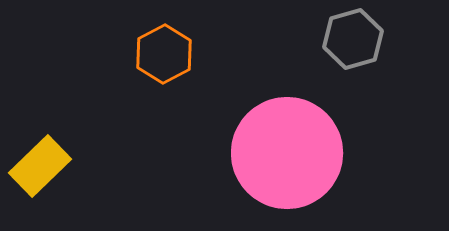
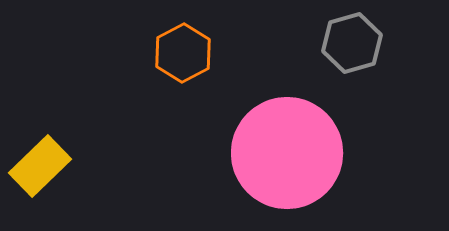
gray hexagon: moved 1 px left, 4 px down
orange hexagon: moved 19 px right, 1 px up
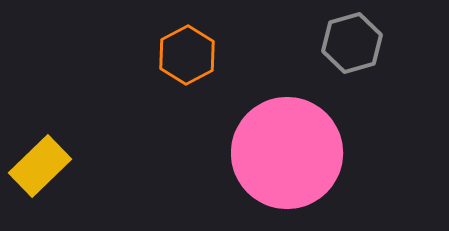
orange hexagon: moved 4 px right, 2 px down
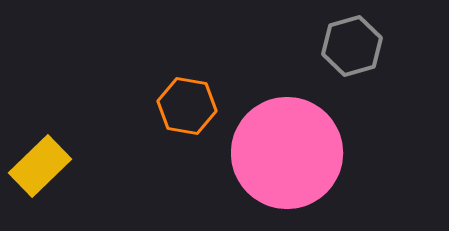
gray hexagon: moved 3 px down
orange hexagon: moved 51 px down; rotated 22 degrees counterclockwise
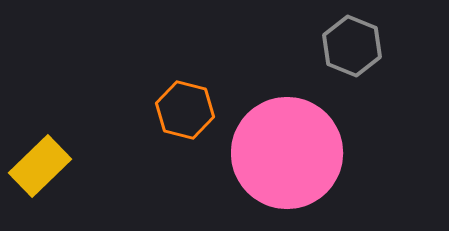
gray hexagon: rotated 22 degrees counterclockwise
orange hexagon: moved 2 px left, 4 px down; rotated 4 degrees clockwise
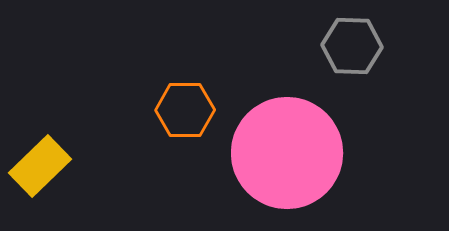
gray hexagon: rotated 20 degrees counterclockwise
orange hexagon: rotated 14 degrees counterclockwise
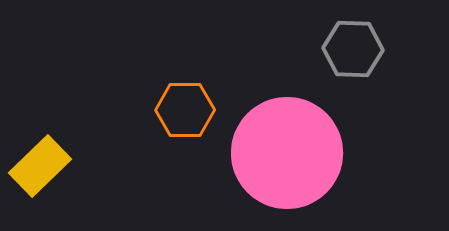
gray hexagon: moved 1 px right, 3 px down
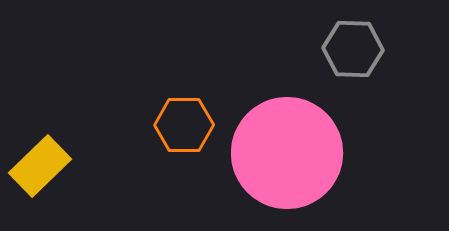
orange hexagon: moved 1 px left, 15 px down
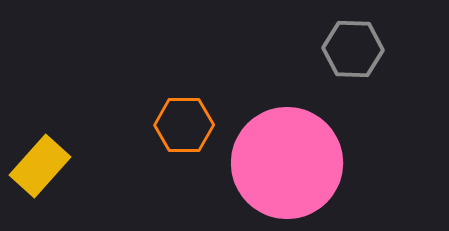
pink circle: moved 10 px down
yellow rectangle: rotated 4 degrees counterclockwise
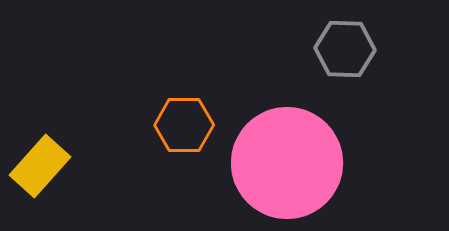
gray hexagon: moved 8 px left
